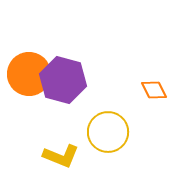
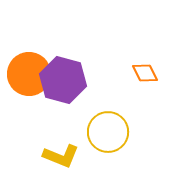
orange diamond: moved 9 px left, 17 px up
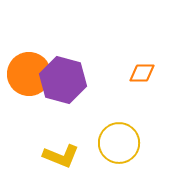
orange diamond: moved 3 px left; rotated 64 degrees counterclockwise
yellow circle: moved 11 px right, 11 px down
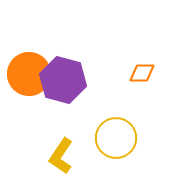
yellow circle: moved 3 px left, 5 px up
yellow L-shape: rotated 102 degrees clockwise
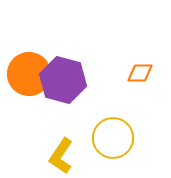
orange diamond: moved 2 px left
yellow circle: moved 3 px left
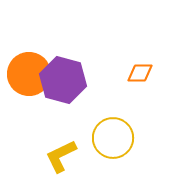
yellow L-shape: rotated 30 degrees clockwise
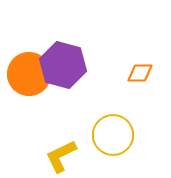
purple hexagon: moved 15 px up
yellow circle: moved 3 px up
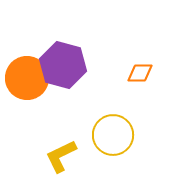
orange circle: moved 2 px left, 4 px down
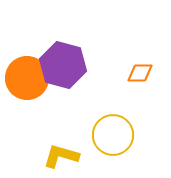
yellow L-shape: rotated 42 degrees clockwise
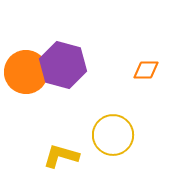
orange diamond: moved 6 px right, 3 px up
orange circle: moved 1 px left, 6 px up
